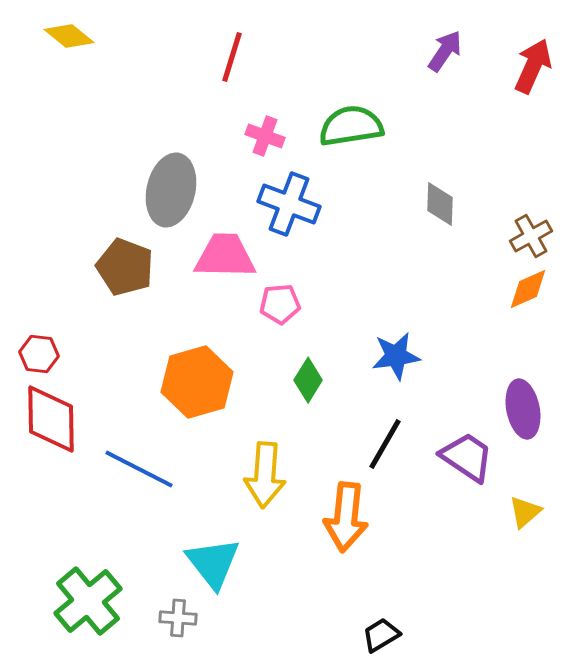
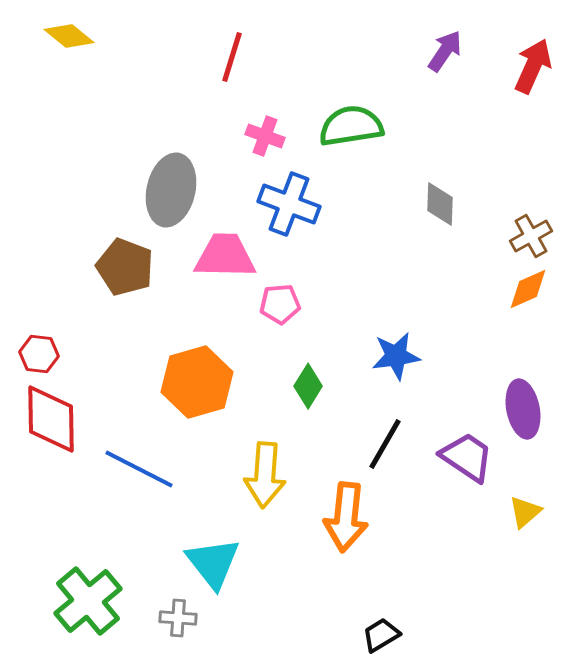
green diamond: moved 6 px down
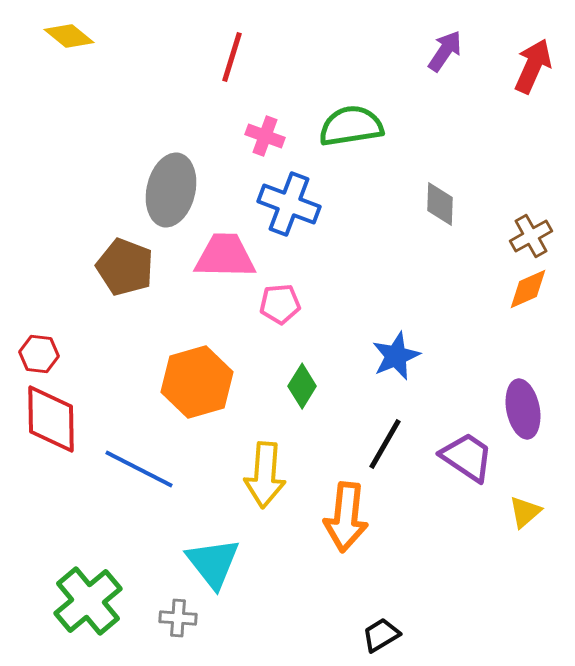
blue star: rotated 15 degrees counterclockwise
green diamond: moved 6 px left
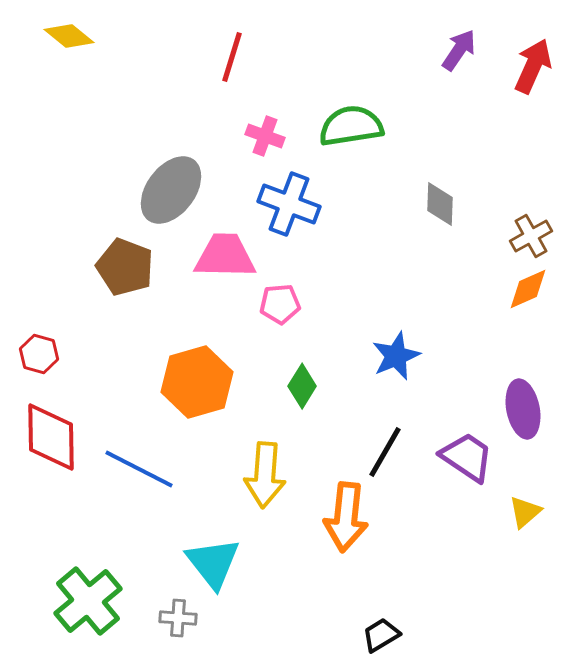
purple arrow: moved 14 px right, 1 px up
gray ellipse: rotated 24 degrees clockwise
red hexagon: rotated 9 degrees clockwise
red diamond: moved 18 px down
black line: moved 8 px down
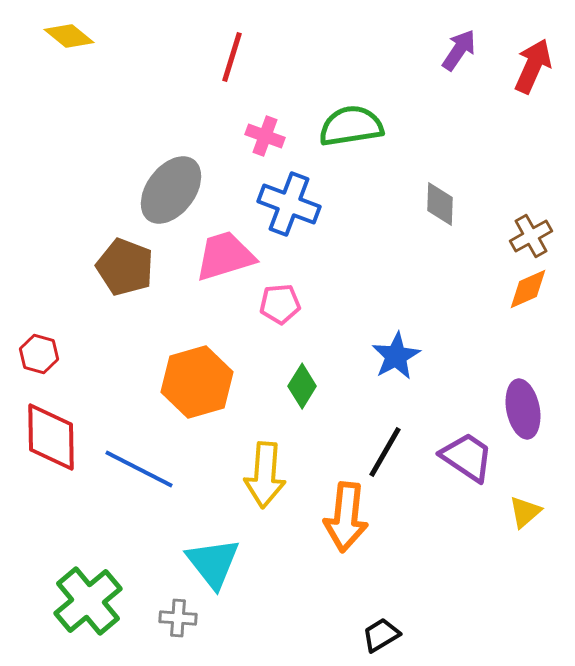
pink trapezoid: rotated 18 degrees counterclockwise
blue star: rotated 6 degrees counterclockwise
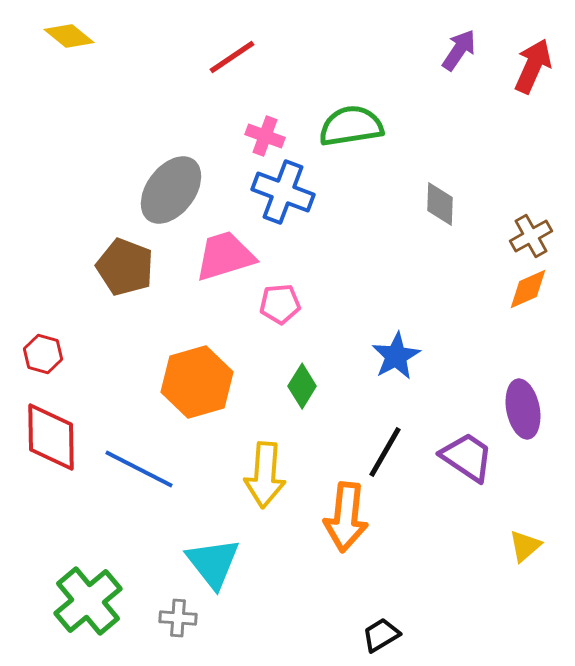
red line: rotated 39 degrees clockwise
blue cross: moved 6 px left, 12 px up
red hexagon: moved 4 px right
yellow triangle: moved 34 px down
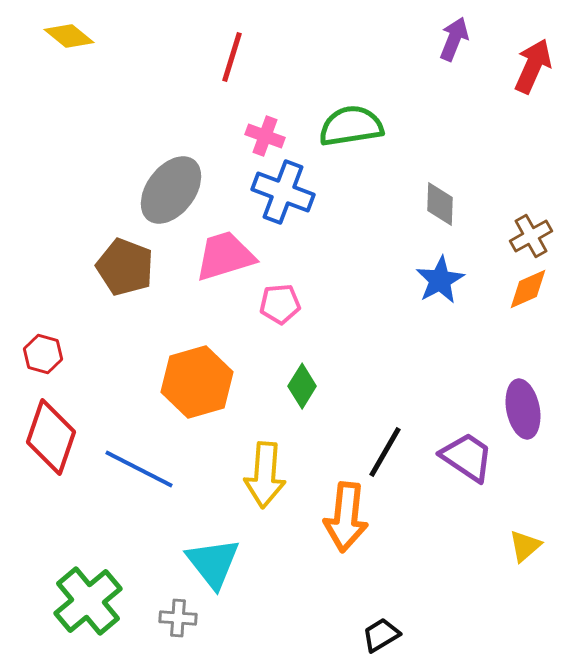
purple arrow: moved 5 px left, 11 px up; rotated 12 degrees counterclockwise
red line: rotated 39 degrees counterclockwise
blue star: moved 44 px right, 76 px up
red diamond: rotated 20 degrees clockwise
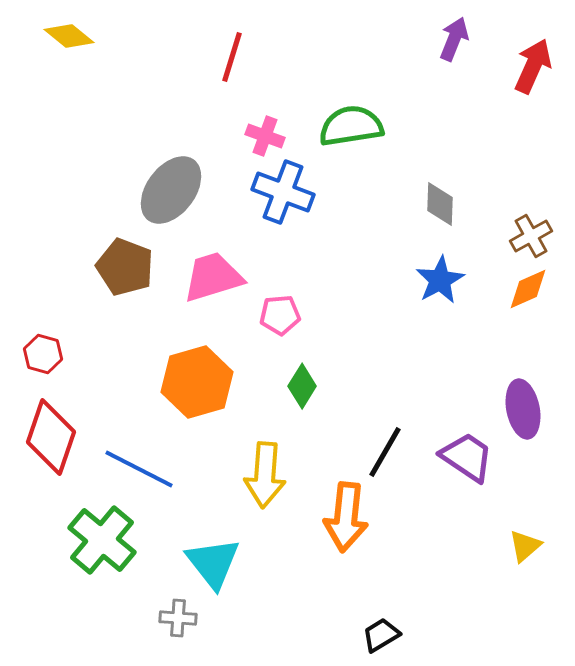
pink trapezoid: moved 12 px left, 21 px down
pink pentagon: moved 11 px down
green cross: moved 14 px right, 61 px up; rotated 10 degrees counterclockwise
